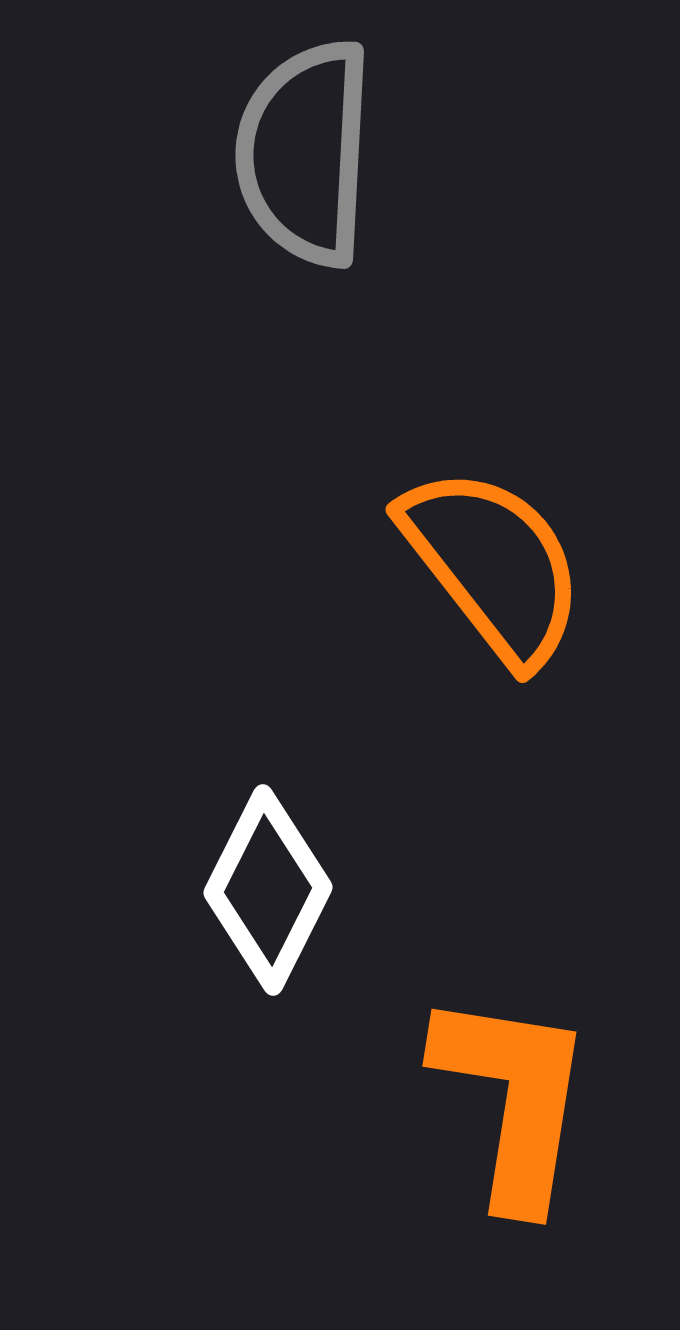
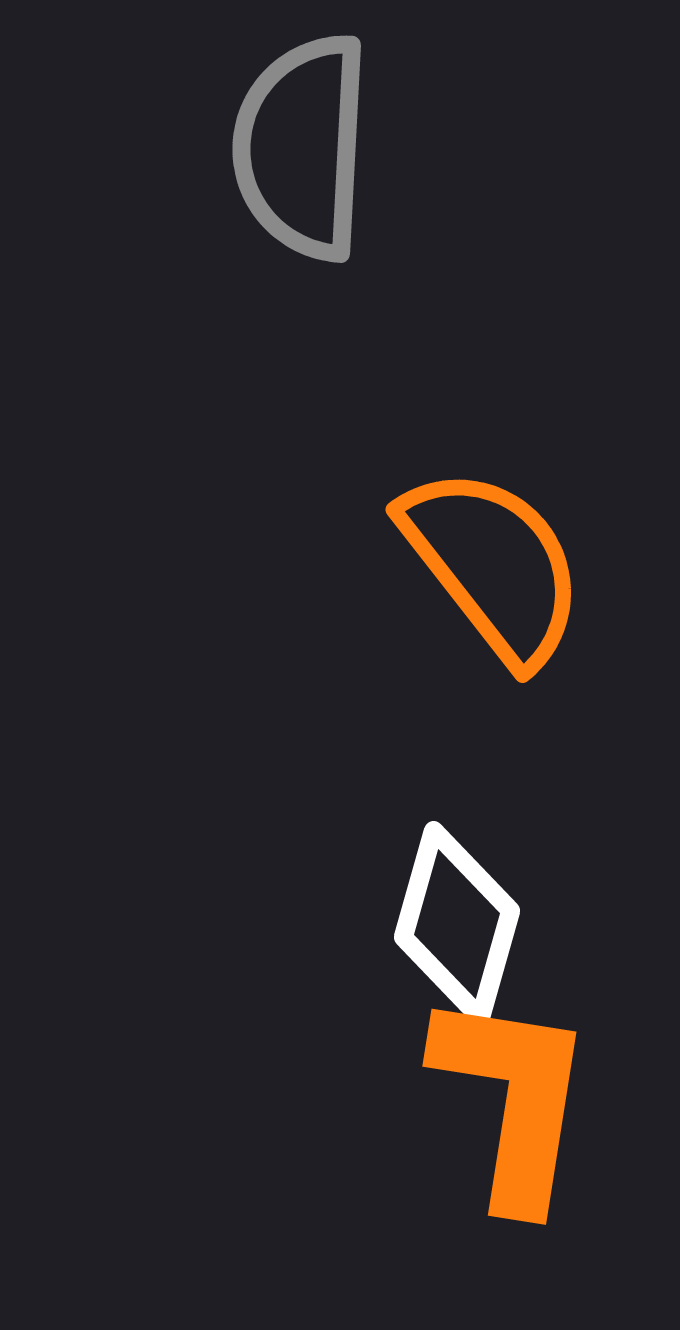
gray semicircle: moved 3 px left, 6 px up
white diamond: moved 189 px right, 34 px down; rotated 11 degrees counterclockwise
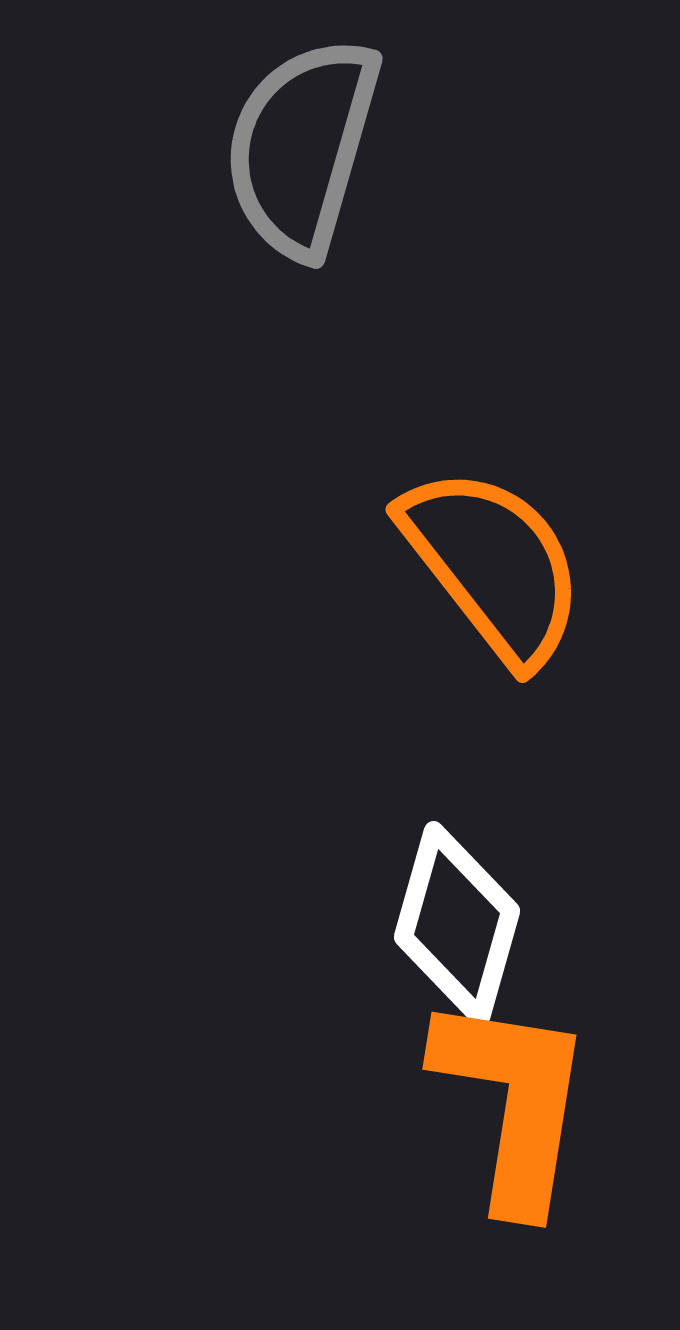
gray semicircle: rotated 13 degrees clockwise
orange L-shape: moved 3 px down
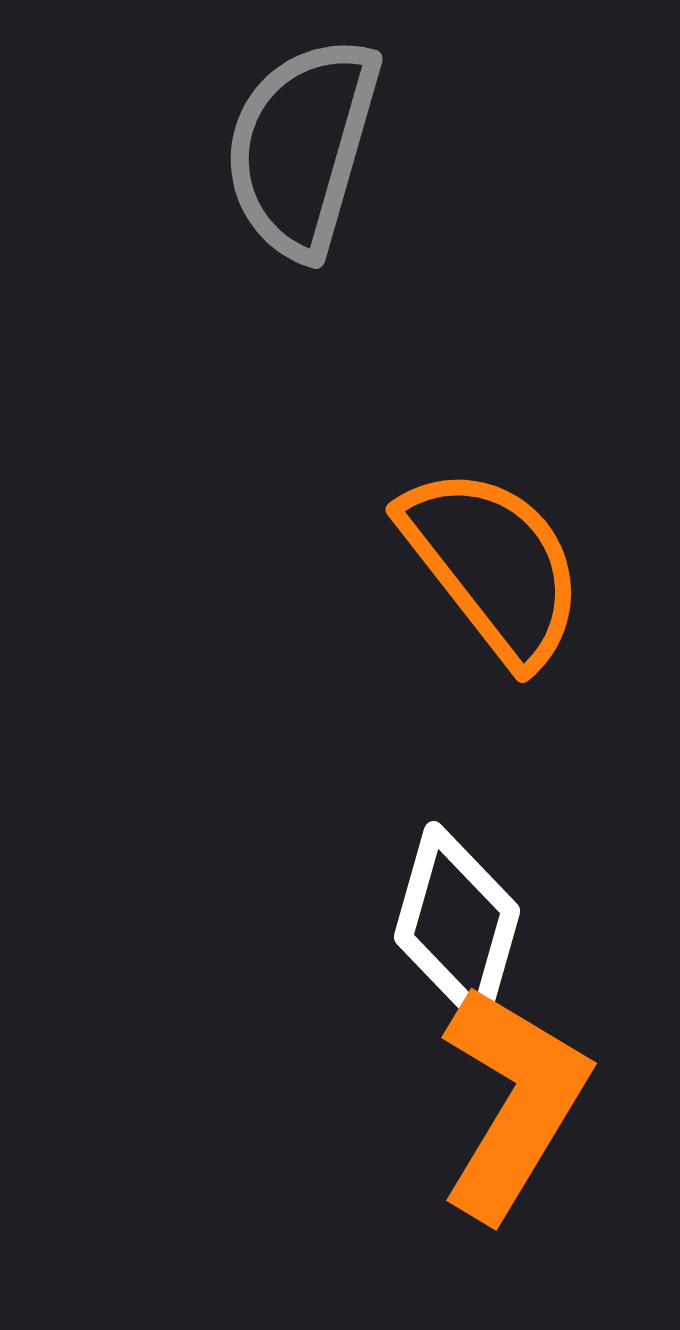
orange L-shape: rotated 22 degrees clockwise
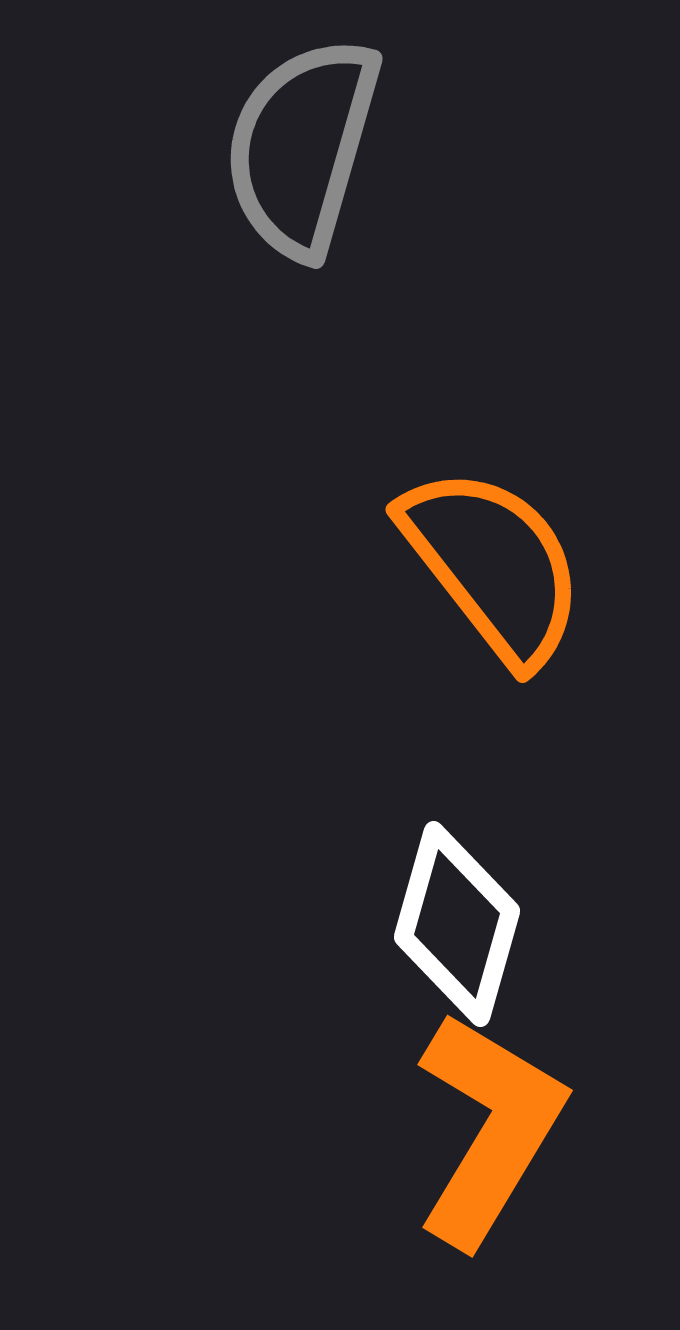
orange L-shape: moved 24 px left, 27 px down
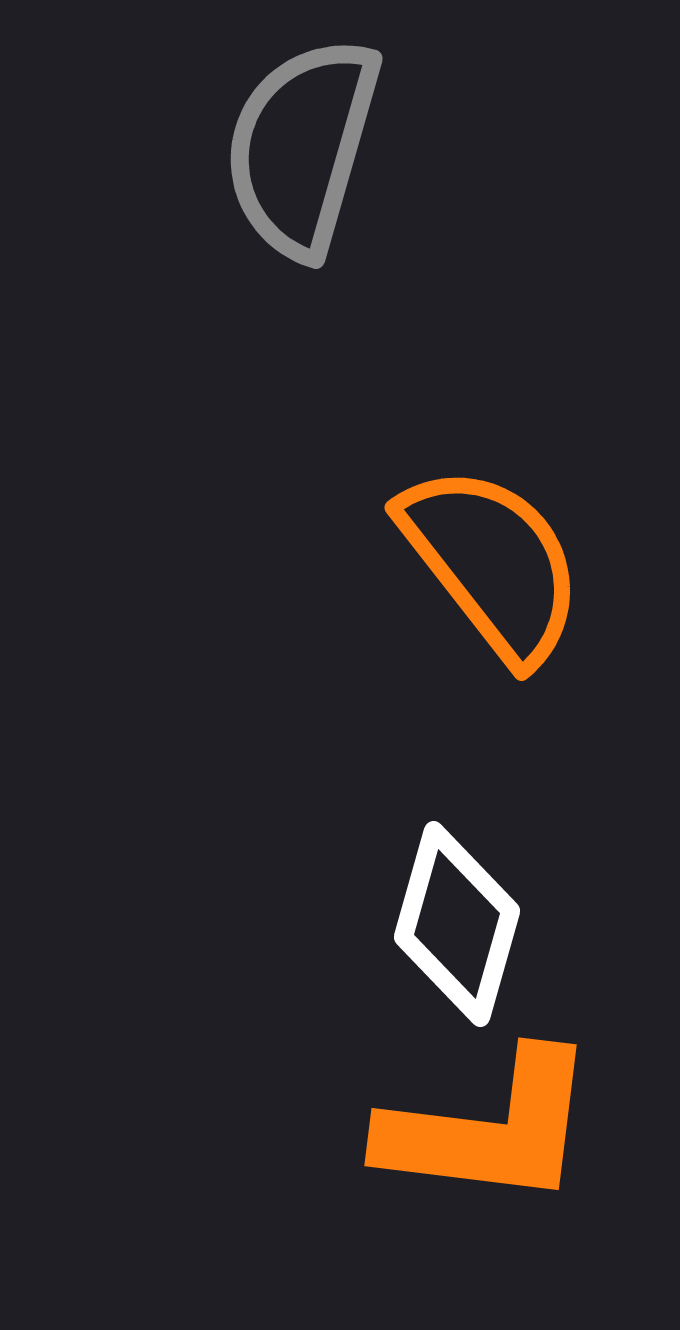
orange semicircle: moved 1 px left, 2 px up
orange L-shape: rotated 66 degrees clockwise
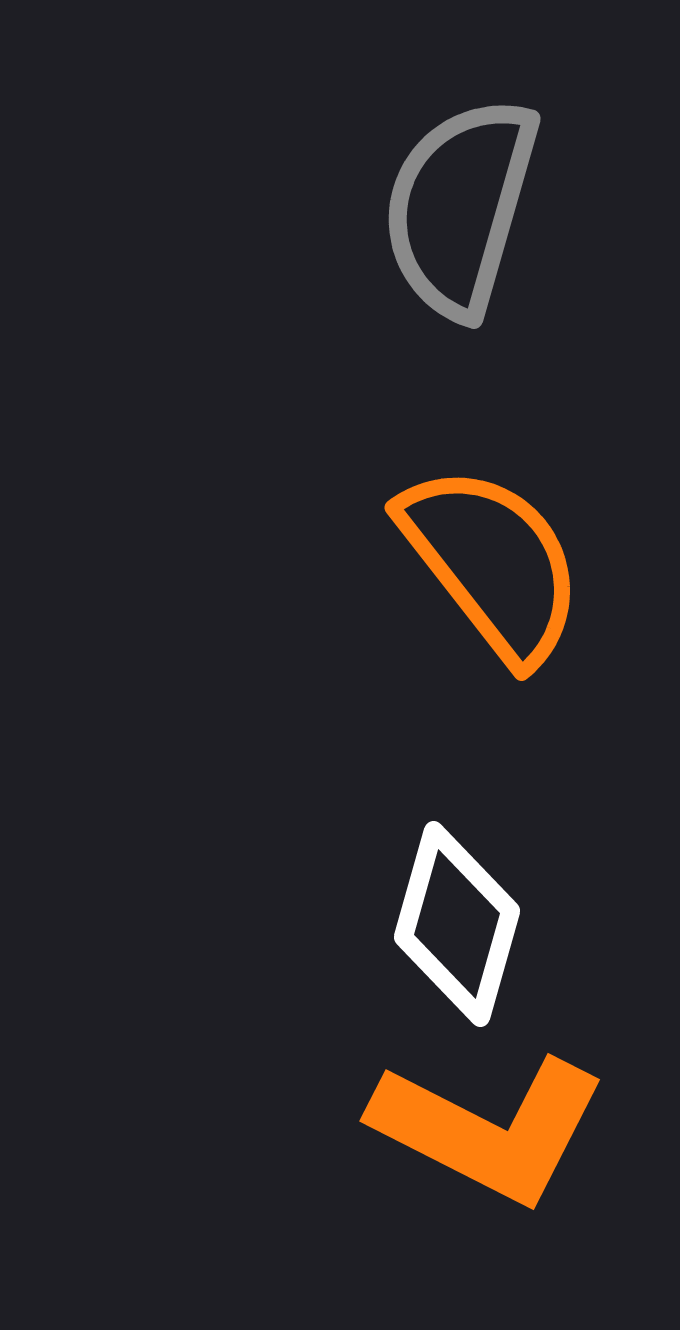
gray semicircle: moved 158 px right, 60 px down
orange L-shape: rotated 20 degrees clockwise
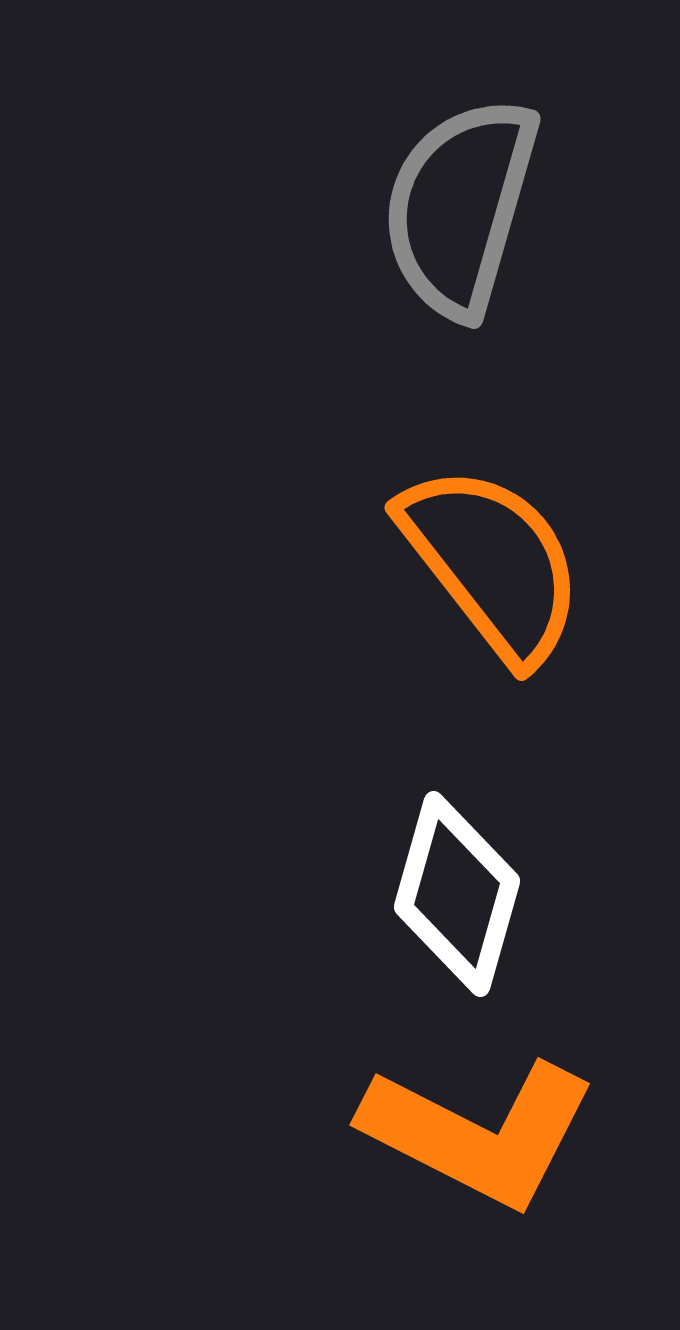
white diamond: moved 30 px up
orange L-shape: moved 10 px left, 4 px down
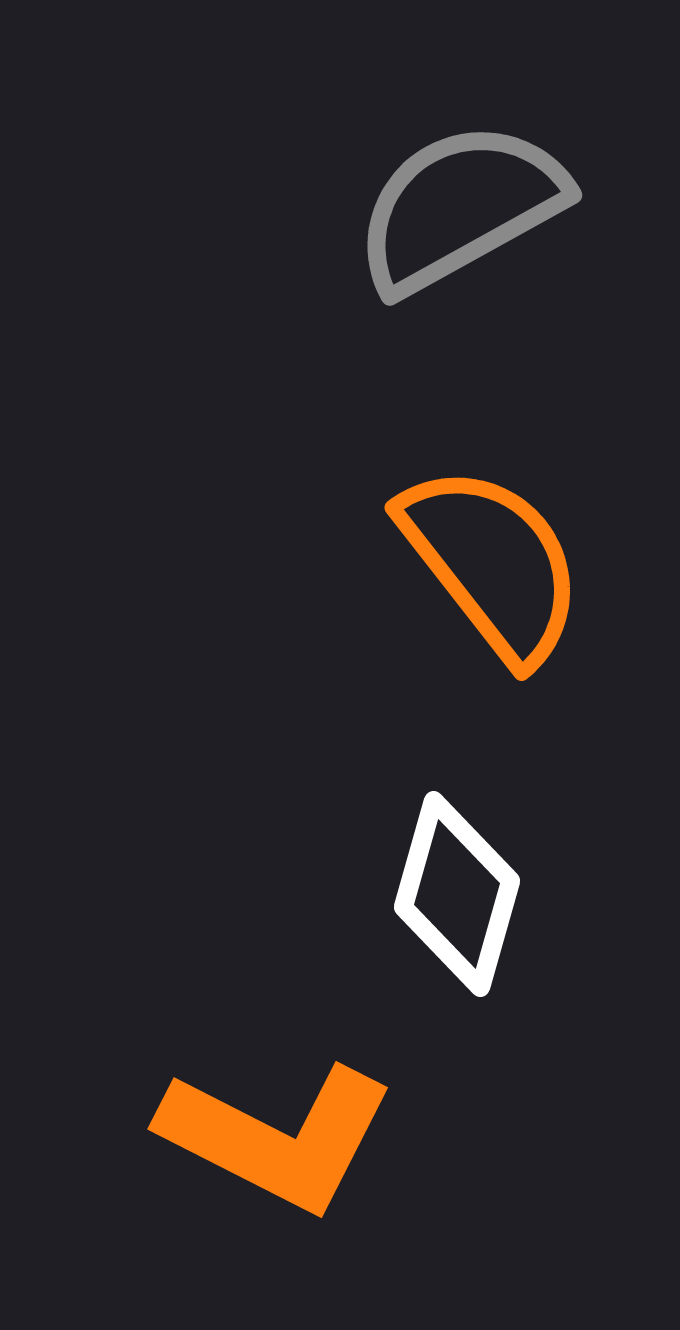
gray semicircle: rotated 45 degrees clockwise
orange L-shape: moved 202 px left, 4 px down
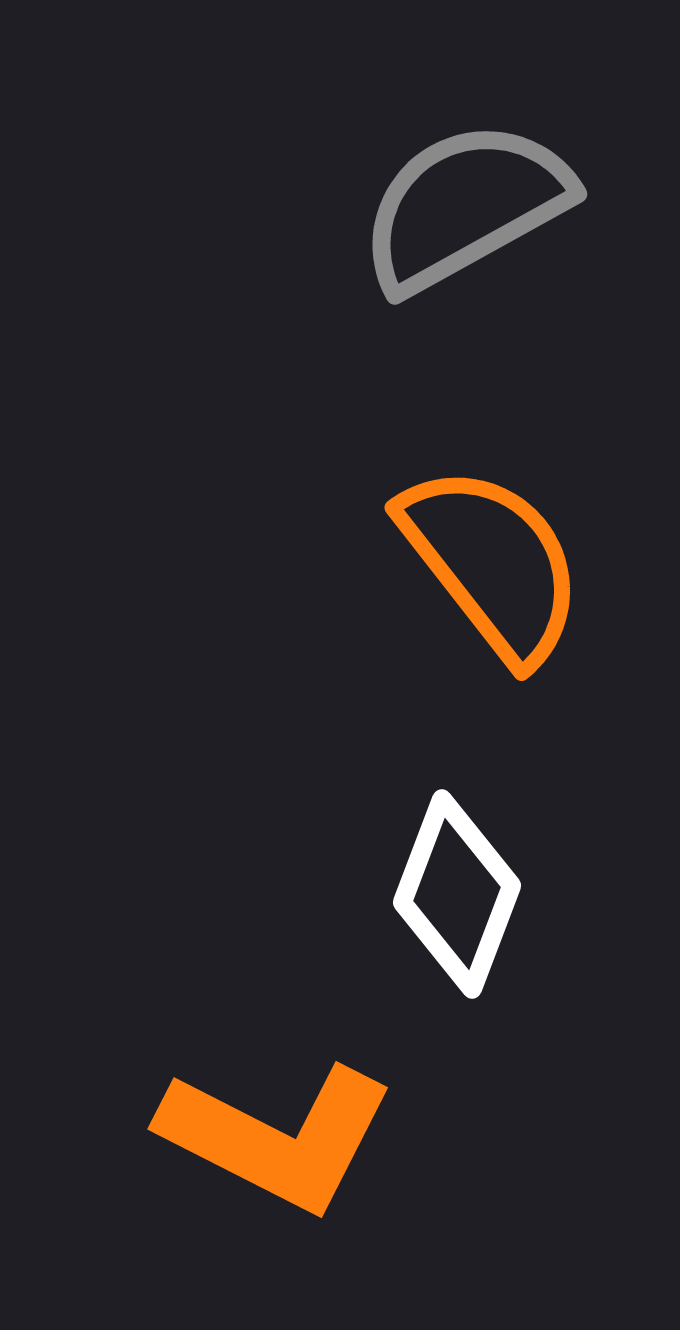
gray semicircle: moved 5 px right, 1 px up
white diamond: rotated 5 degrees clockwise
